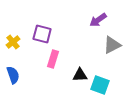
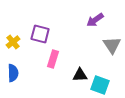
purple arrow: moved 3 px left
purple square: moved 2 px left
gray triangle: rotated 36 degrees counterclockwise
blue semicircle: moved 2 px up; rotated 18 degrees clockwise
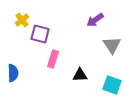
yellow cross: moved 9 px right, 22 px up
cyan square: moved 12 px right
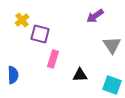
purple arrow: moved 4 px up
blue semicircle: moved 2 px down
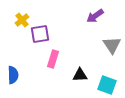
purple square: rotated 24 degrees counterclockwise
cyan square: moved 5 px left
